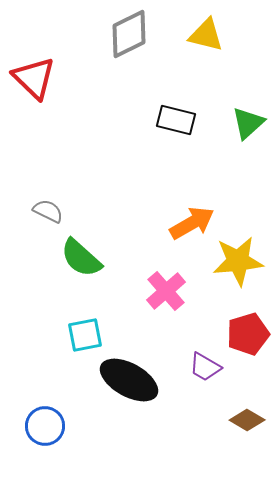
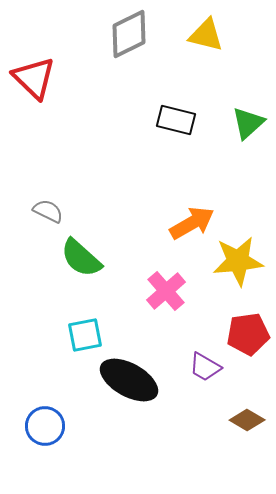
red pentagon: rotated 9 degrees clockwise
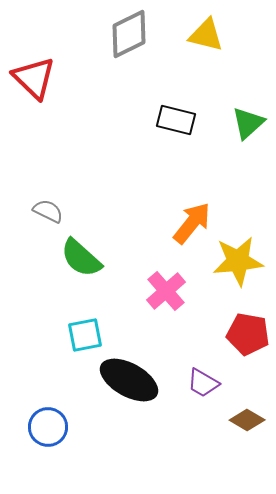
orange arrow: rotated 21 degrees counterclockwise
red pentagon: rotated 18 degrees clockwise
purple trapezoid: moved 2 px left, 16 px down
blue circle: moved 3 px right, 1 px down
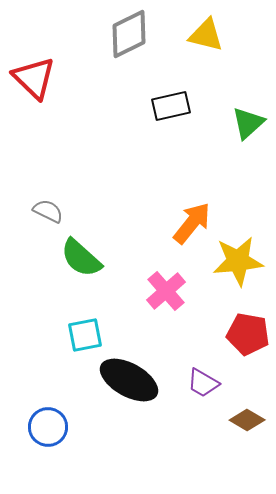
black rectangle: moved 5 px left, 14 px up; rotated 27 degrees counterclockwise
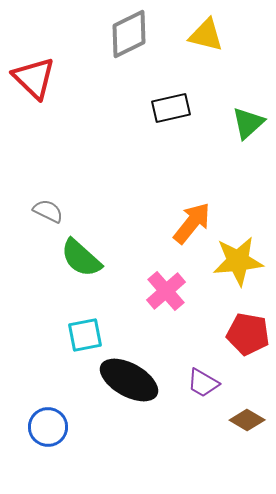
black rectangle: moved 2 px down
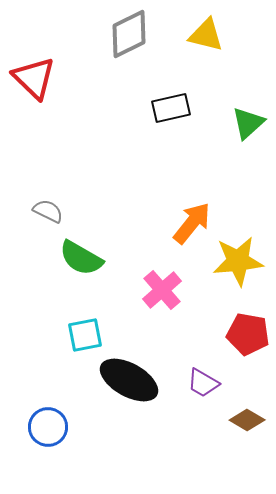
green semicircle: rotated 12 degrees counterclockwise
pink cross: moved 4 px left, 1 px up
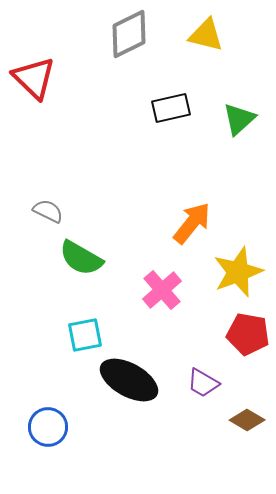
green triangle: moved 9 px left, 4 px up
yellow star: moved 11 px down; rotated 15 degrees counterclockwise
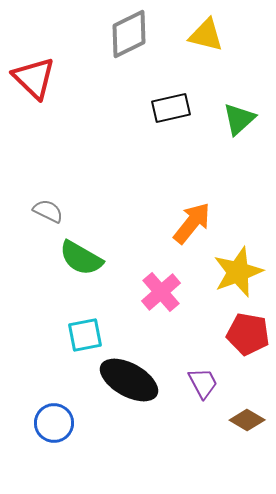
pink cross: moved 1 px left, 2 px down
purple trapezoid: rotated 148 degrees counterclockwise
blue circle: moved 6 px right, 4 px up
